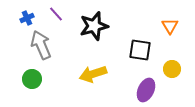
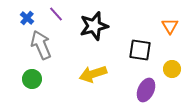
blue cross: rotated 24 degrees counterclockwise
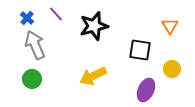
gray arrow: moved 6 px left
yellow arrow: moved 2 px down; rotated 8 degrees counterclockwise
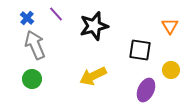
yellow circle: moved 1 px left, 1 px down
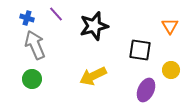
blue cross: rotated 24 degrees counterclockwise
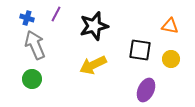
purple line: rotated 70 degrees clockwise
orange triangle: rotated 48 degrees counterclockwise
yellow circle: moved 11 px up
yellow arrow: moved 11 px up
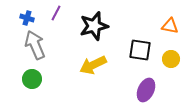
purple line: moved 1 px up
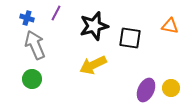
black square: moved 10 px left, 12 px up
yellow circle: moved 29 px down
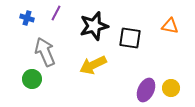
gray arrow: moved 10 px right, 7 px down
